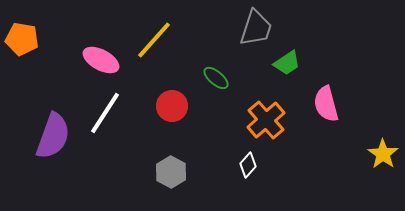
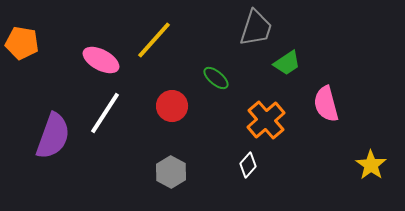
orange pentagon: moved 4 px down
yellow star: moved 12 px left, 11 px down
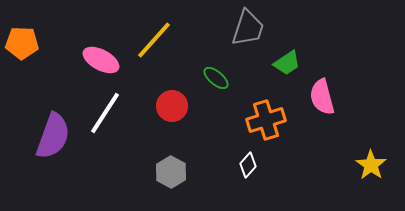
gray trapezoid: moved 8 px left
orange pentagon: rotated 8 degrees counterclockwise
pink semicircle: moved 4 px left, 7 px up
orange cross: rotated 24 degrees clockwise
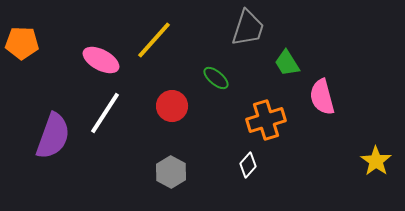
green trapezoid: rotated 92 degrees clockwise
yellow star: moved 5 px right, 4 px up
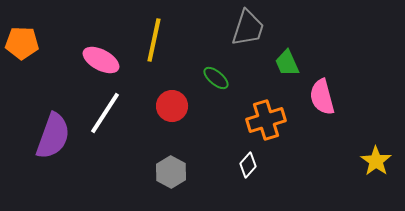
yellow line: rotated 30 degrees counterclockwise
green trapezoid: rotated 8 degrees clockwise
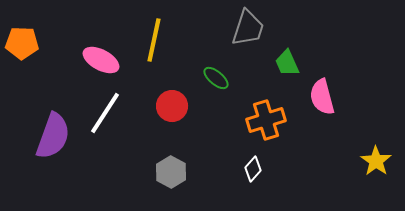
white diamond: moved 5 px right, 4 px down
